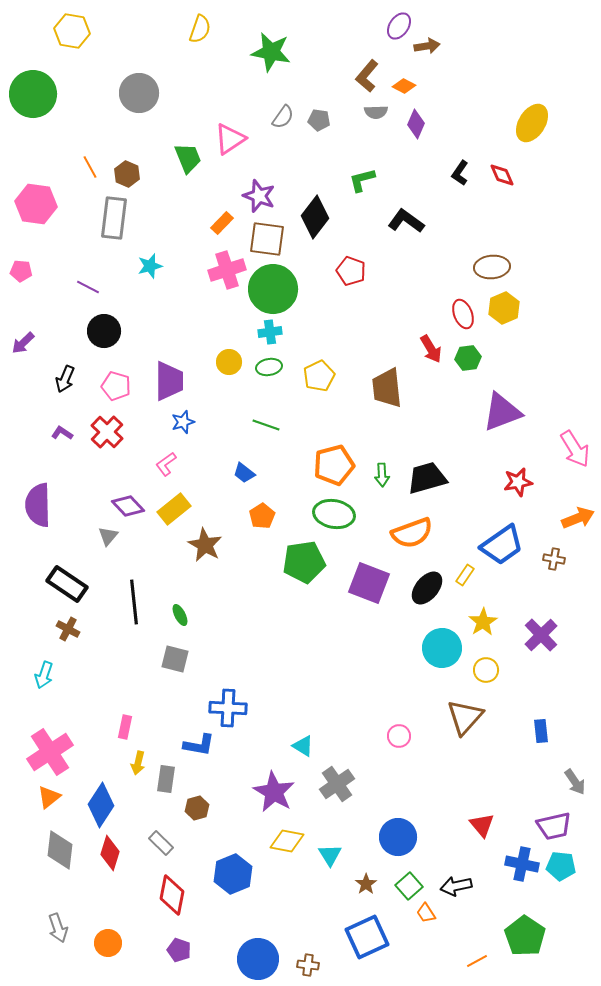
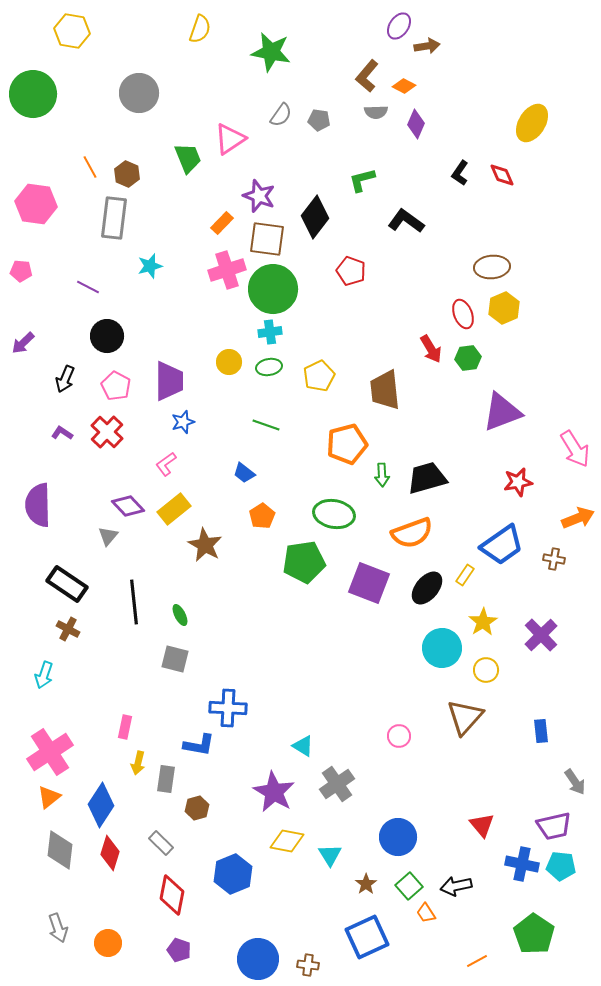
gray semicircle at (283, 117): moved 2 px left, 2 px up
black circle at (104, 331): moved 3 px right, 5 px down
pink pentagon at (116, 386): rotated 12 degrees clockwise
brown trapezoid at (387, 388): moved 2 px left, 2 px down
orange pentagon at (334, 465): moved 13 px right, 21 px up
green pentagon at (525, 936): moved 9 px right, 2 px up
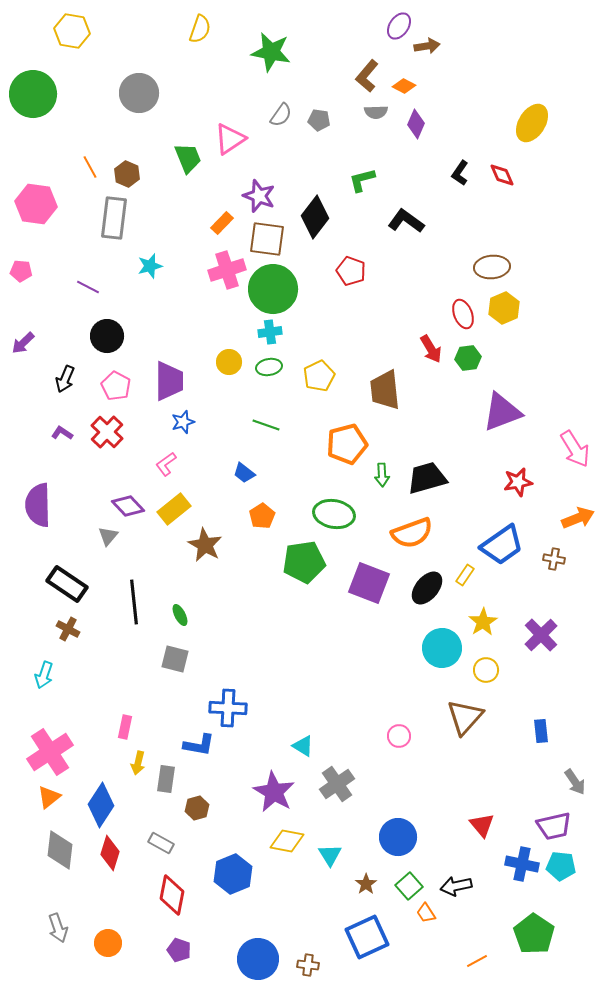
gray rectangle at (161, 843): rotated 15 degrees counterclockwise
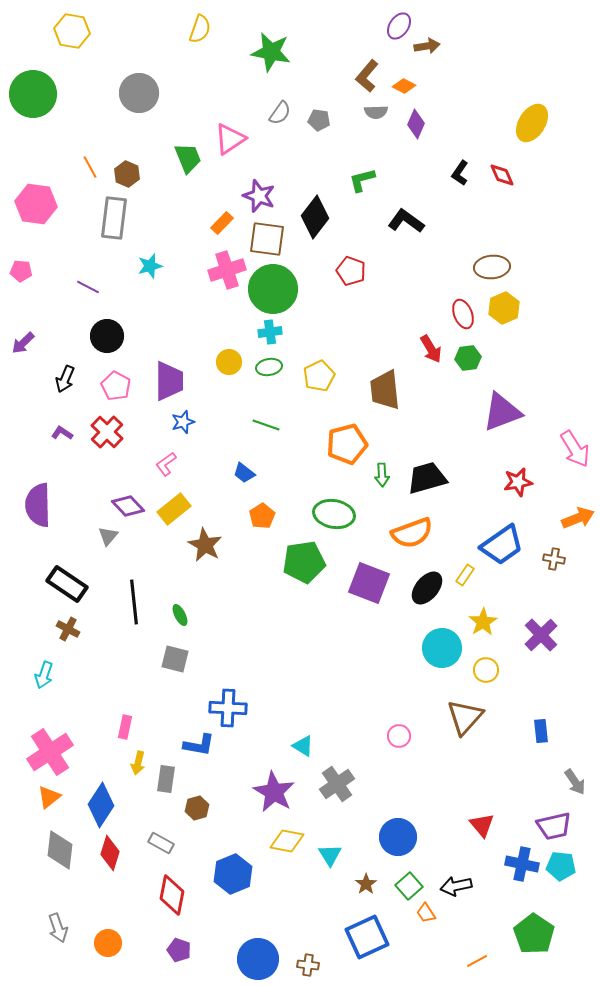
gray semicircle at (281, 115): moved 1 px left, 2 px up
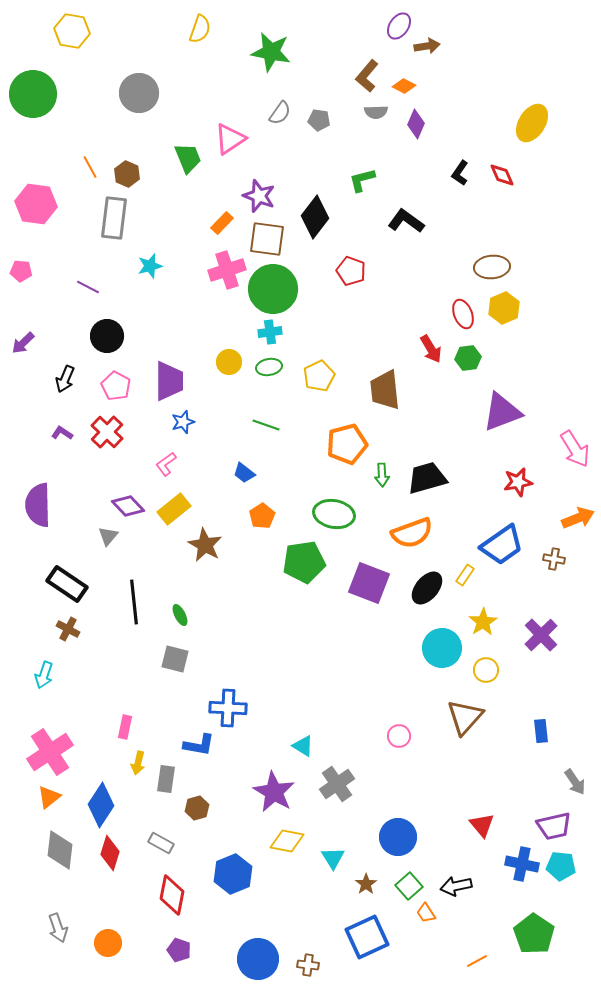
cyan triangle at (330, 855): moved 3 px right, 3 px down
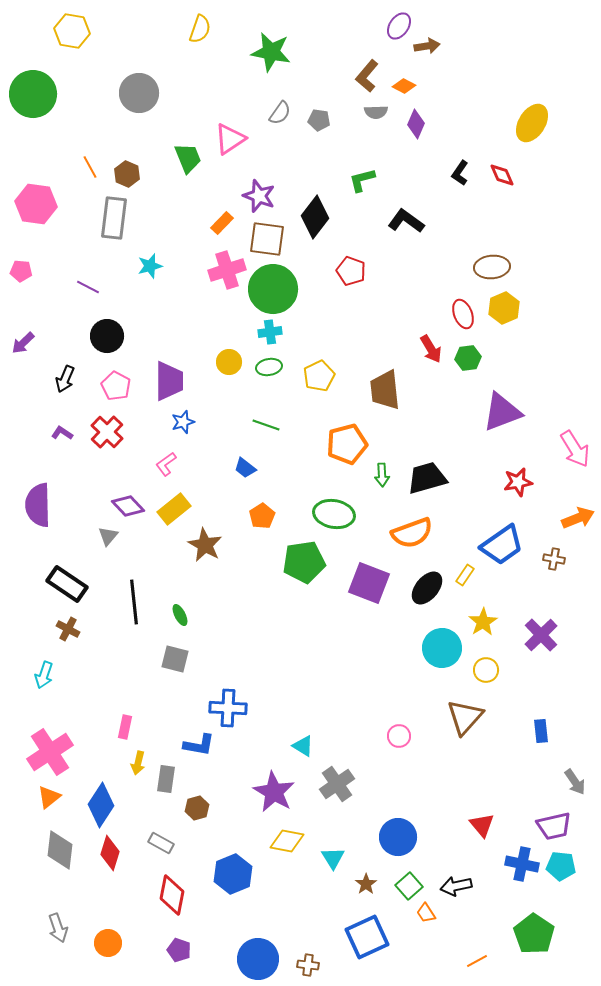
blue trapezoid at (244, 473): moved 1 px right, 5 px up
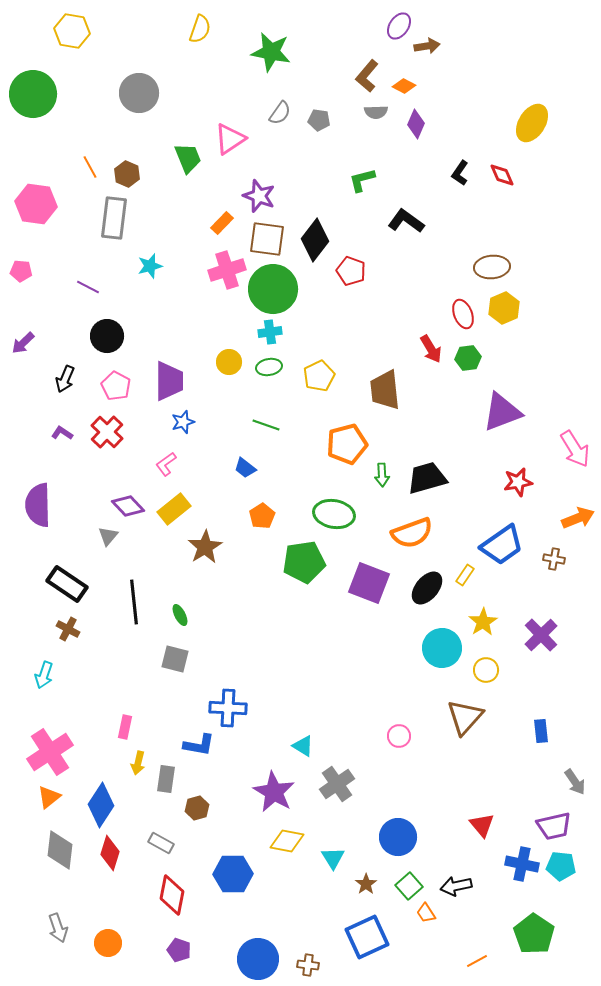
black diamond at (315, 217): moved 23 px down
brown star at (205, 545): moved 2 px down; rotated 12 degrees clockwise
blue hexagon at (233, 874): rotated 21 degrees clockwise
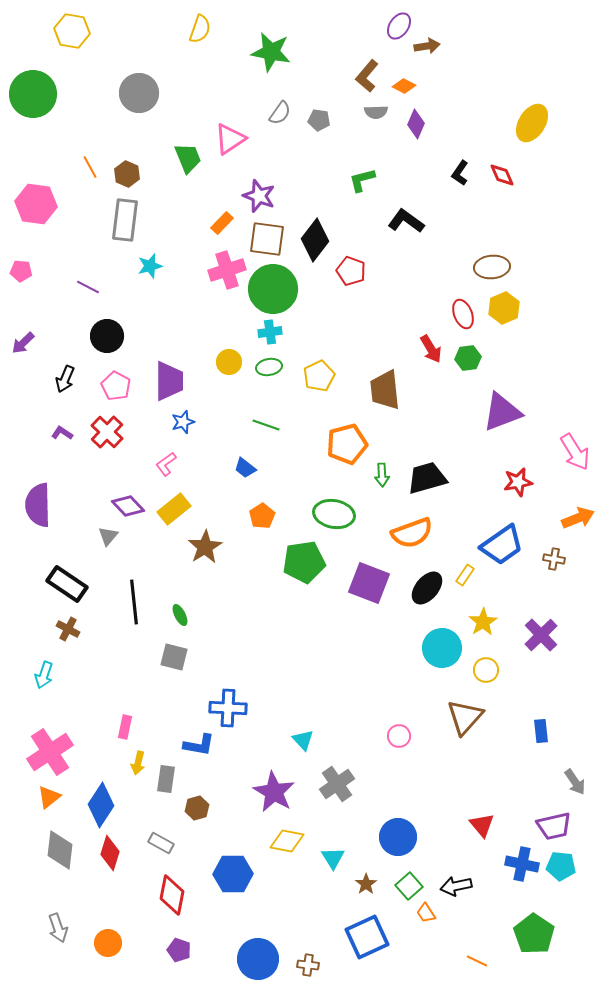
gray rectangle at (114, 218): moved 11 px right, 2 px down
pink arrow at (575, 449): moved 3 px down
gray square at (175, 659): moved 1 px left, 2 px up
cyan triangle at (303, 746): moved 6 px up; rotated 15 degrees clockwise
orange line at (477, 961): rotated 55 degrees clockwise
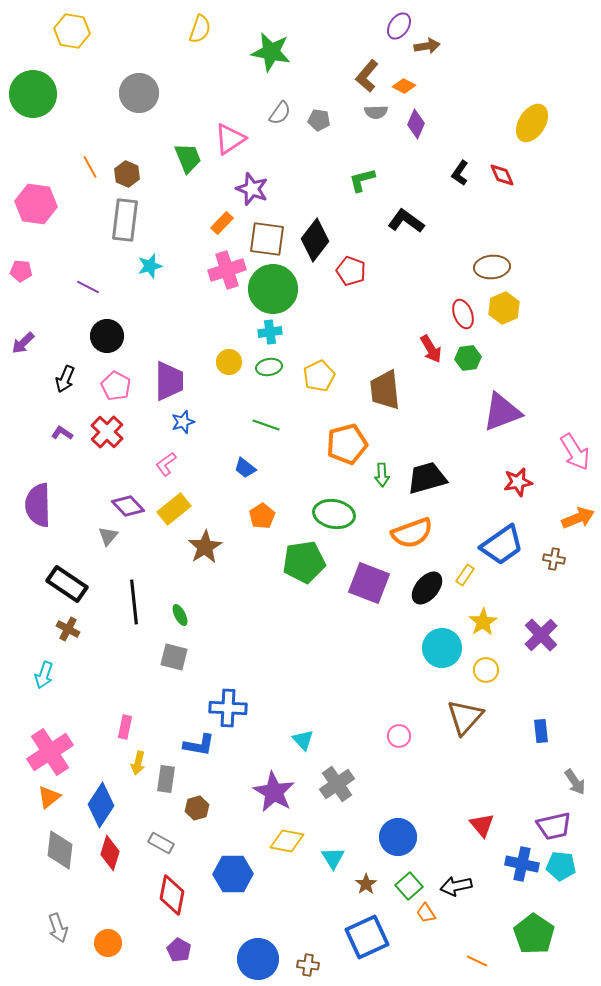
purple star at (259, 196): moved 7 px left, 7 px up
purple pentagon at (179, 950): rotated 10 degrees clockwise
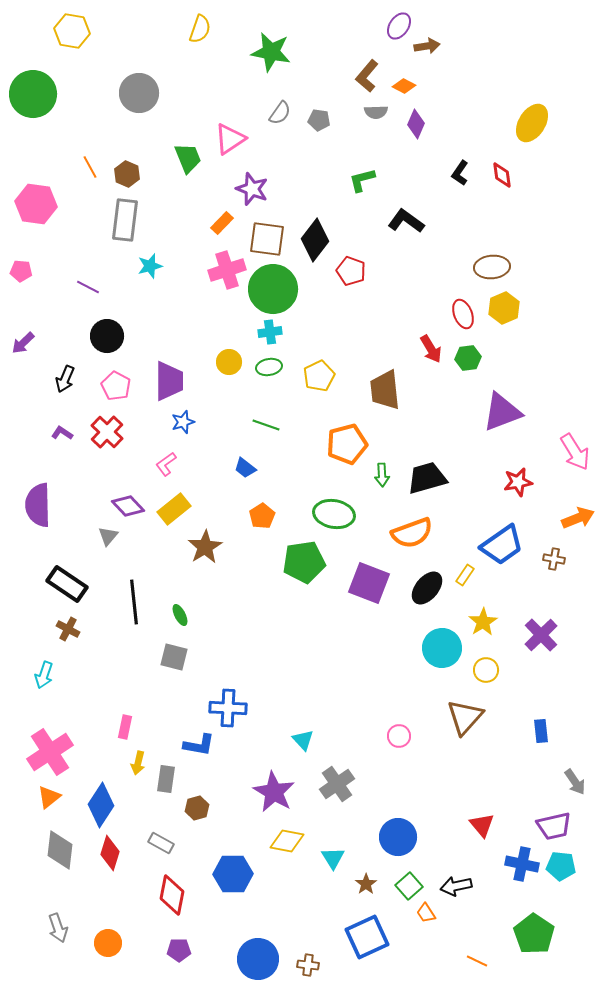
red diamond at (502, 175): rotated 16 degrees clockwise
purple pentagon at (179, 950): rotated 30 degrees counterclockwise
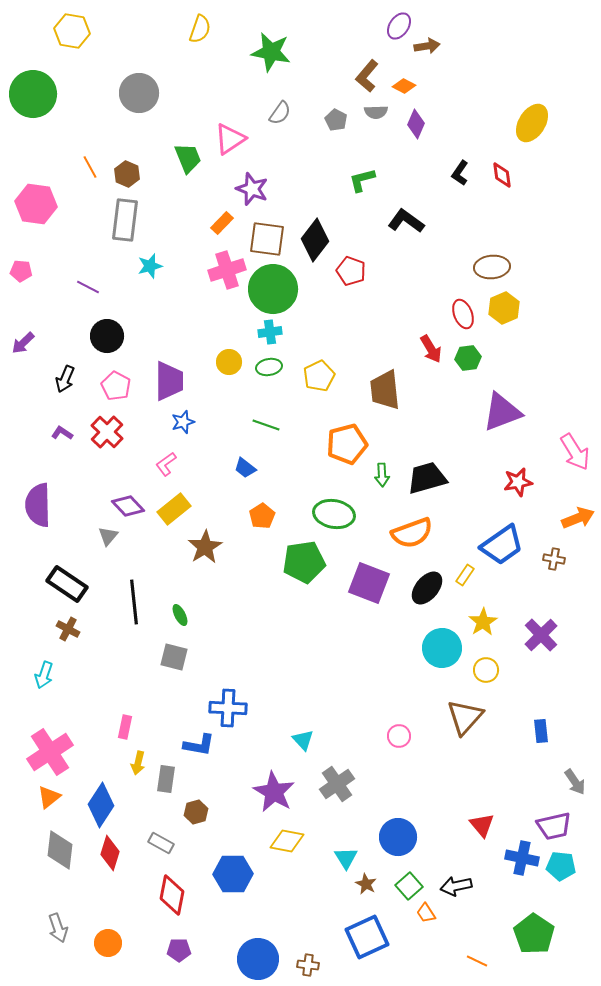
gray pentagon at (319, 120): moved 17 px right; rotated 20 degrees clockwise
brown hexagon at (197, 808): moved 1 px left, 4 px down
cyan triangle at (333, 858): moved 13 px right
blue cross at (522, 864): moved 6 px up
brown star at (366, 884): rotated 10 degrees counterclockwise
